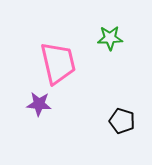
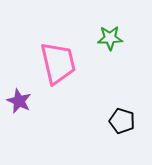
purple star: moved 20 px left, 3 px up; rotated 20 degrees clockwise
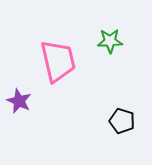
green star: moved 3 px down
pink trapezoid: moved 2 px up
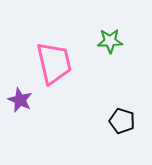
pink trapezoid: moved 4 px left, 2 px down
purple star: moved 1 px right, 1 px up
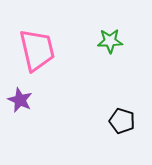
pink trapezoid: moved 17 px left, 13 px up
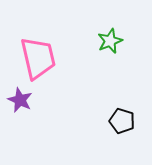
green star: rotated 20 degrees counterclockwise
pink trapezoid: moved 1 px right, 8 px down
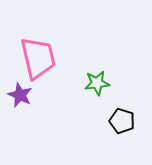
green star: moved 13 px left, 42 px down; rotated 15 degrees clockwise
purple star: moved 5 px up
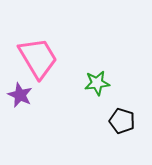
pink trapezoid: rotated 18 degrees counterclockwise
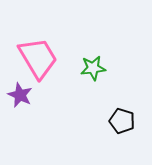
green star: moved 4 px left, 15 px up
